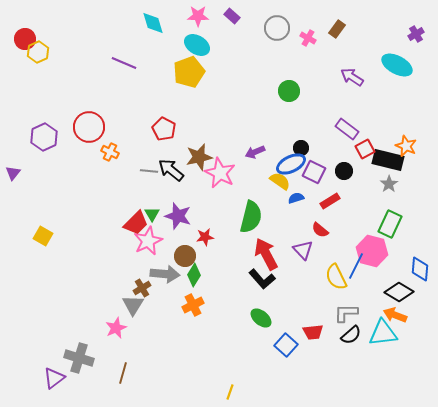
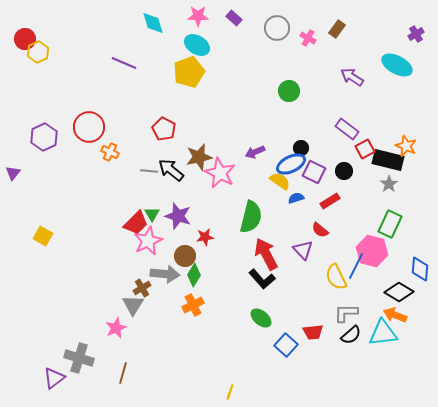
purple rectangle at (232, 16): moved 2 px right, 2 px down
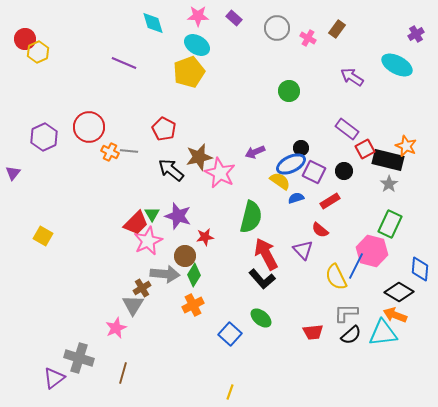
gray line at (149, 171): moved 20 px left, 20 px up
blue square at (286, 345): moved 56 px left, 11 px up
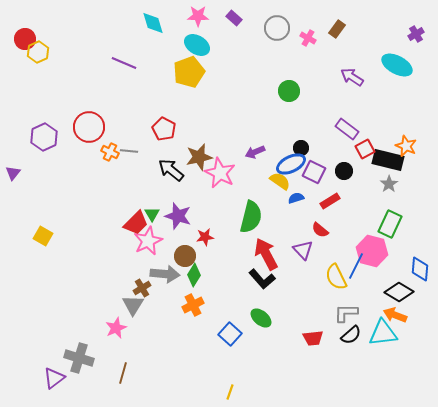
red trapezoid at (313, 332): moved 6 px down
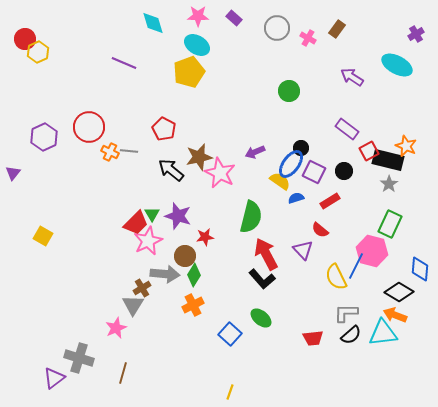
red square at (365, 149): moved 4 px right, 2 px down
blue ellipse at (291, 164): rotated 28 degrees counterclockwise
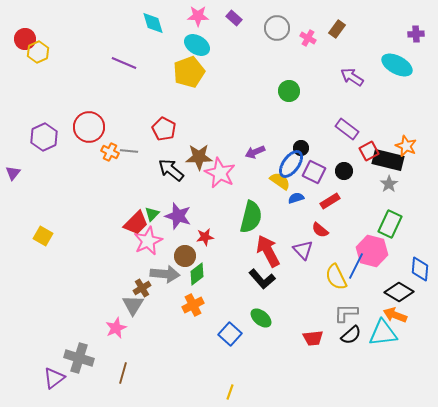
purple cross at (416, 34): rotated 28 degrees clockwise
brown star at (199, 157): rotated 12 degrees clockwise
green triangle at (152, 214): rotated 14 degrees clockwise
red arrow at (266, 254): moved 2 px right, 3 px up
green diamond at (194, 275): moved 3 px right, 1 px up; rotated 20 degrees clockwise
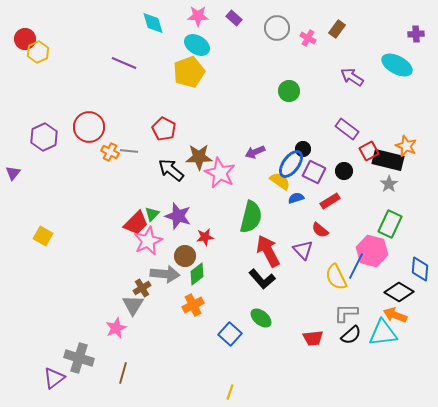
black circle at (301, 148): moved 2 px right, 1 px down
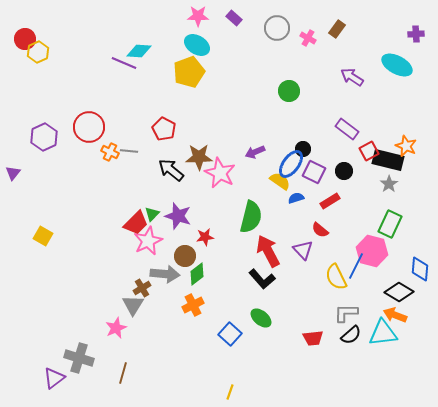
cyan diamond at (153, 23): moved 14 px left, 28 px down; rotated 70 degrees counterclockwise
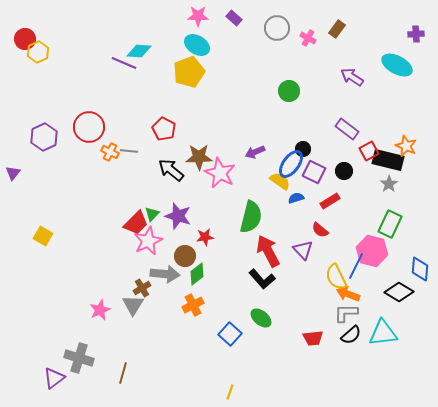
orange arrow at (395, 315): moved 47 px left, 21 px up
pink star at (116, 328): moved 16 px left, 18 px up
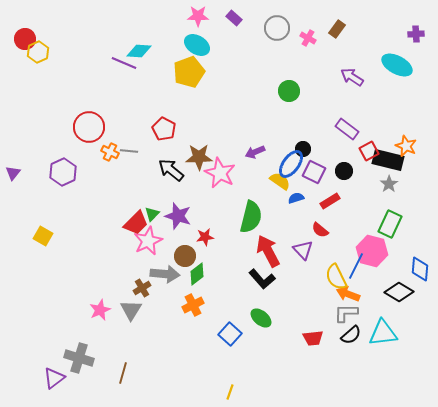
purple hexagon at (44, 137): moved 19 px right, 35 px down
gray triangle at (133, 305): moved 2 px left, 5 px down
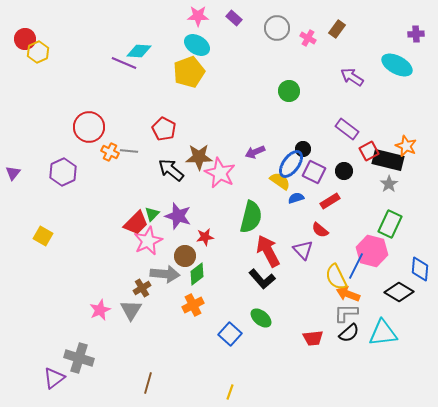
black semicircle at (351, 335): moved 2 px left, 2 px up
brown line at (123, 373): moved 25 px right, 10 px down
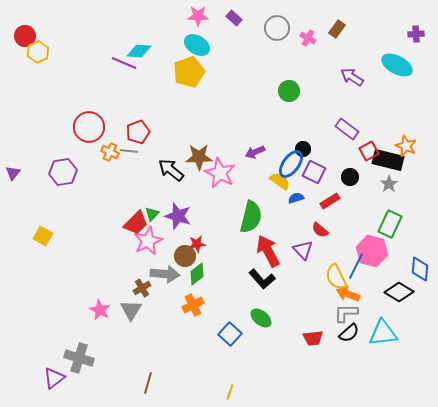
red circle at (25, 39): moved 3 px up
red pentagon at (164, 129): moved 26 px left, 3 px down; rotated 25 degrees clockwise
black circle at (344, 171): moved 6 px right, 6 px down
purple hexagon at (63, 172): rotated 16 degrees clockwise
red star at (205, 237): moved 8 px left, 7 px down
pink star at (100, 310): rotated 20 degrees counterclockwise
